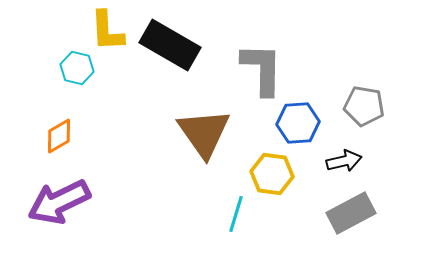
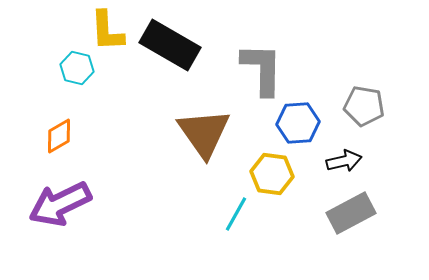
purple arrow: moved 1 px right, 2 px down
cyan line: rotated 12 degrees clockwise
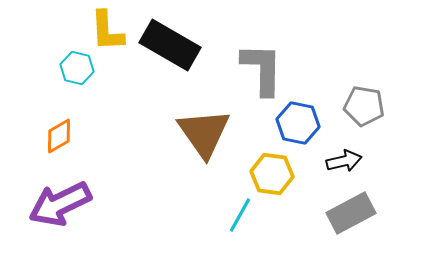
blue hexagon: rotated 15 degrees clockwise
cyan line: moved 4 px right, 1 px down
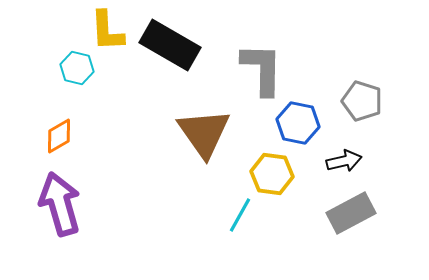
gray pentagon: moved 2 px left, 5 px up; rotated 9 degrees clockwise
purple arrow: rotated 100 degrees clockwise
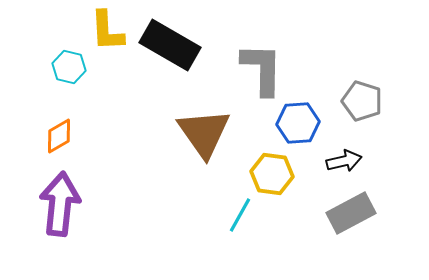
cyan hexagon: moved 8 px left, 1 px up
blue hexagon: rotated 15 degrees counterclockwise
purple arrow: rotated 22 degrees clockwise
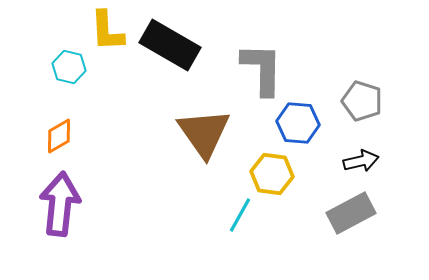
blue hexagon: rotated 9 degrees clockwise
black arrow: moved 17 px right
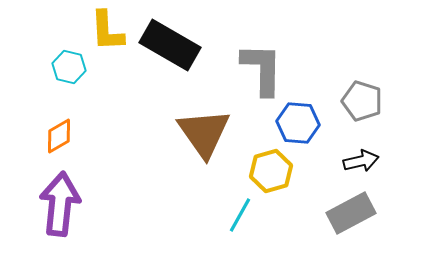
yellow hexagon: moved 1 px left, 3 px up; rotated 24 degrees counterclockwise
